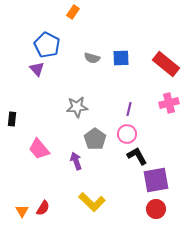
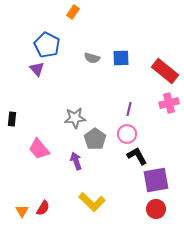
red rectangle: moved 1 px left, 7 px down
gray star: moved 2 px left, 11 px down
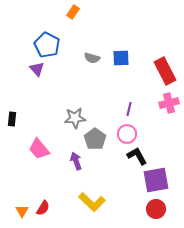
red rectangle: rotated 24 degrees clockwise
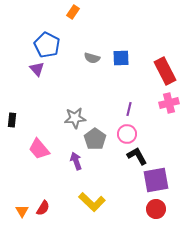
black rectangle: moved 1 px down
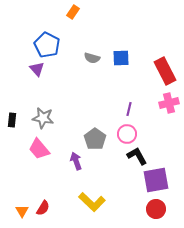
gray star: moved 32 px left; rotated 15 degrees clockwise
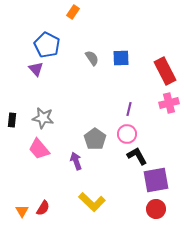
gray semicircle: rotated 140 degrees counterclockwise
purple triangle: moved 1 px left
